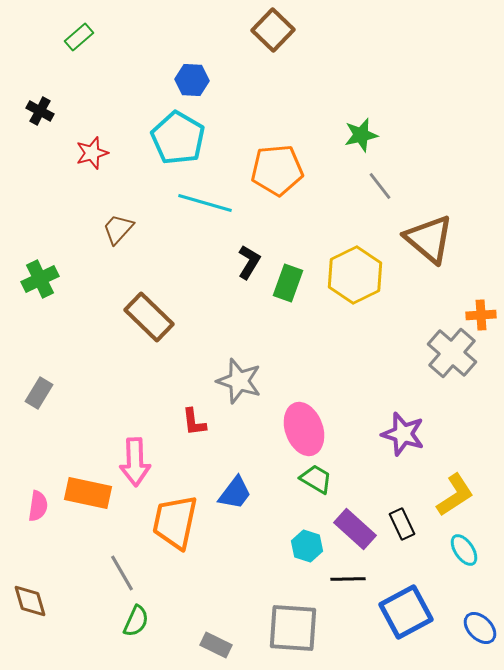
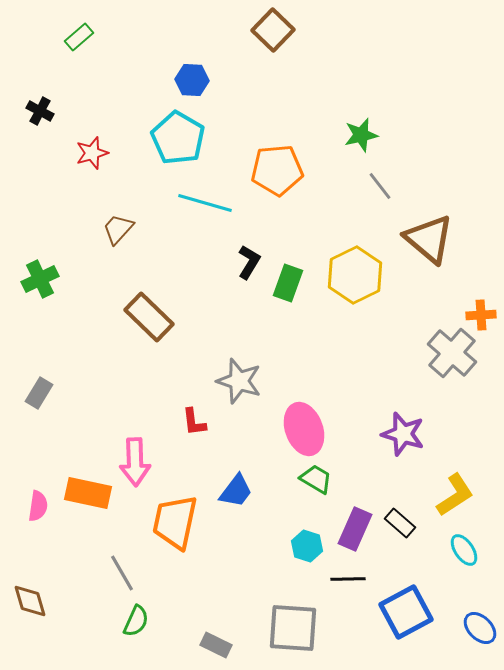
blue trapezoid at (235, 493): moved 1 px right, 2 px up
black rectangle at (402, 524): moved 2 px left, 1 px up; rotated 24 degrees counterclockwise
purple rectangle at (355, 529): rotated 72 degrees clockwise
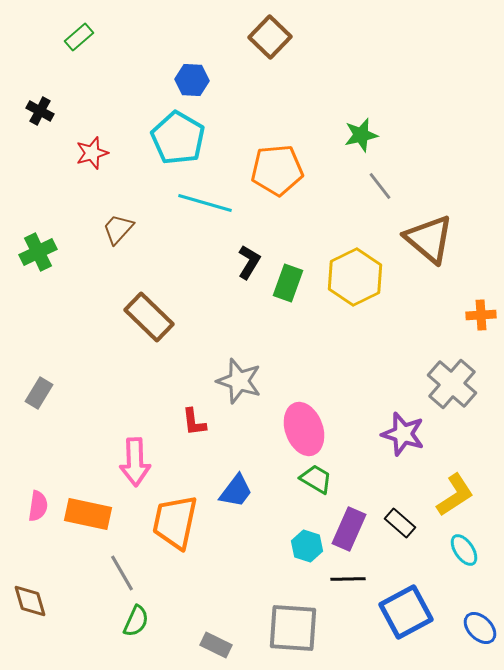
brown square at (273, 30): moved 3 px left, 7 px down
yellow hexagon at (355, 275): moved 2 px down
green cross at (40, 279): moved 2 px left, 27 px up
gray cross at (452, 353): moved 31 px down
orange rectangle at (88, 493): moved 21 px down
purple rectangle at (355, 529): moved 6 px left
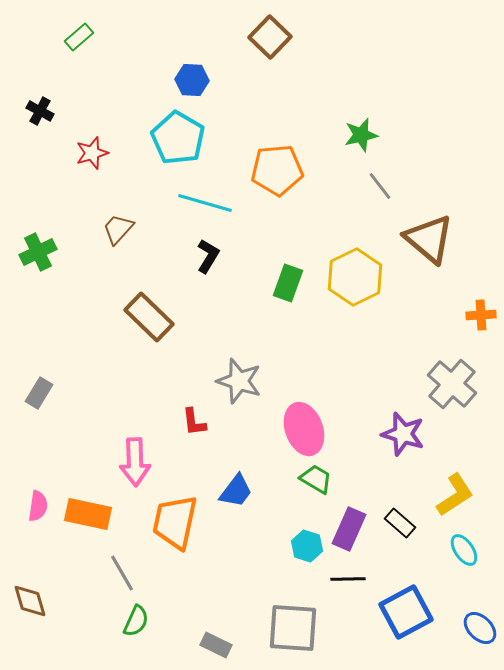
black L-shape at (249, 262): moved 41 px left, 6 px up
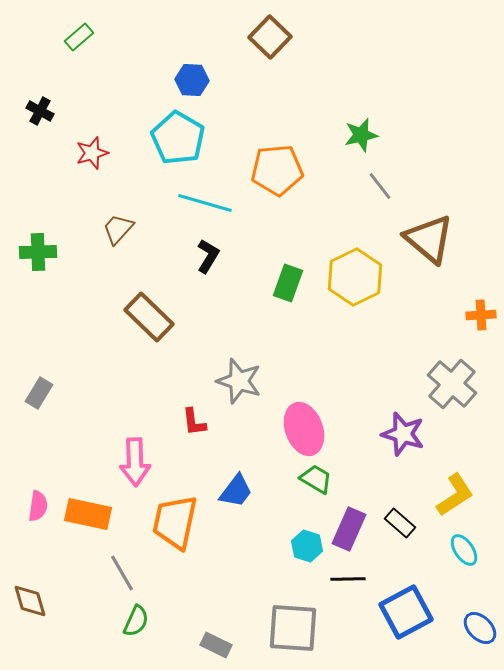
green cross at (38, 252): rotated 24 degrees clockwise
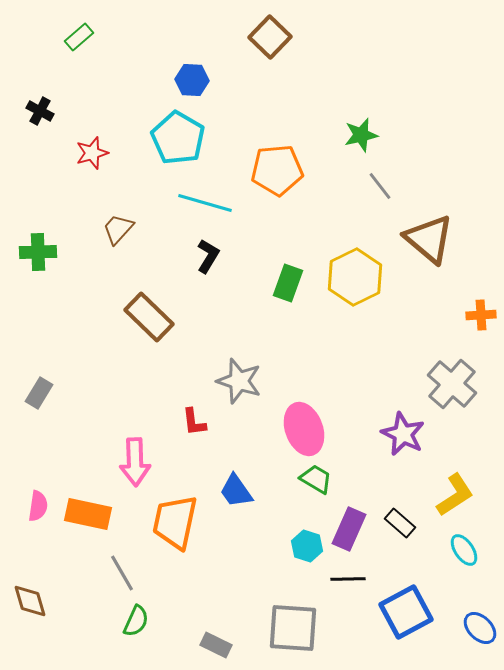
purple star at (403, 434): rotated 9 degrees clockwise
blue trapezoid at (236, 491): rotated 108 degrees clockwise
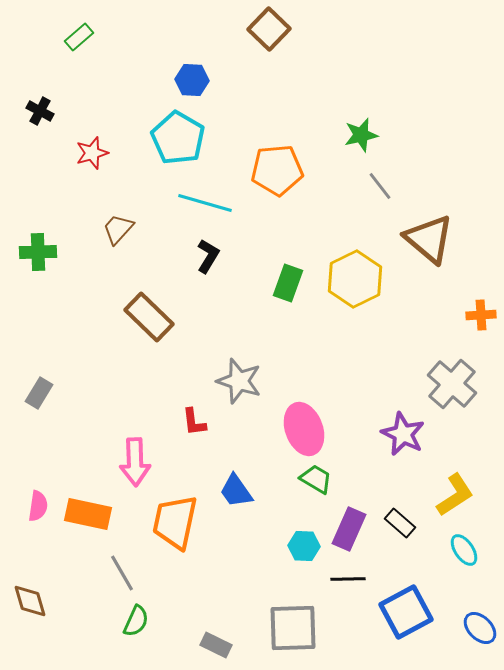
brown square at (270, 37): moved 1 px left, 8 px up
yellow hexagon at (355, 277): moved 2 px down
cyan hexagon at (307, 546): moved 3 px left; rotated 16 degrees counterclockwise
gray square at (293, 628): rotated 6 degrees counterclockwise
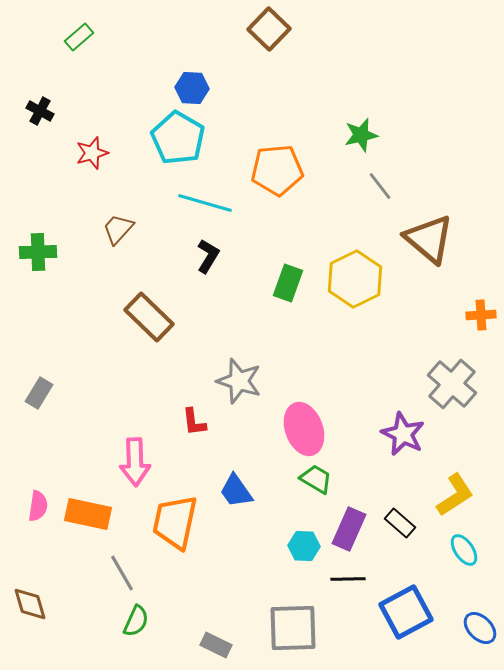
blue hexagon at (192, 80): moved 8 px down
brown diamond at (30, 601): moved 3 px down
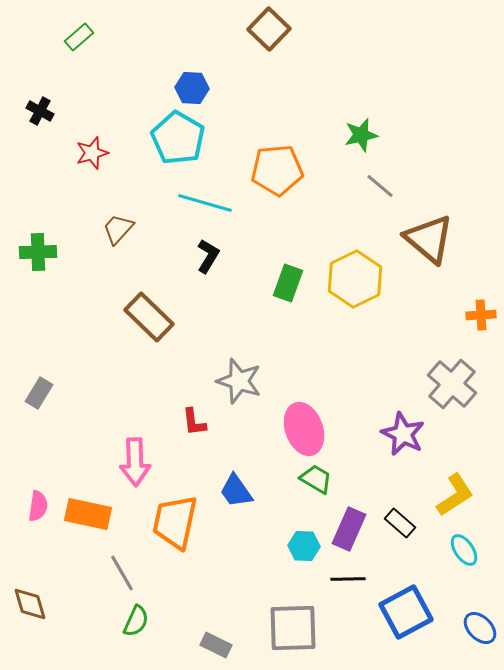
gray line at (380, 186): rotated 12 degrees counterclockwise
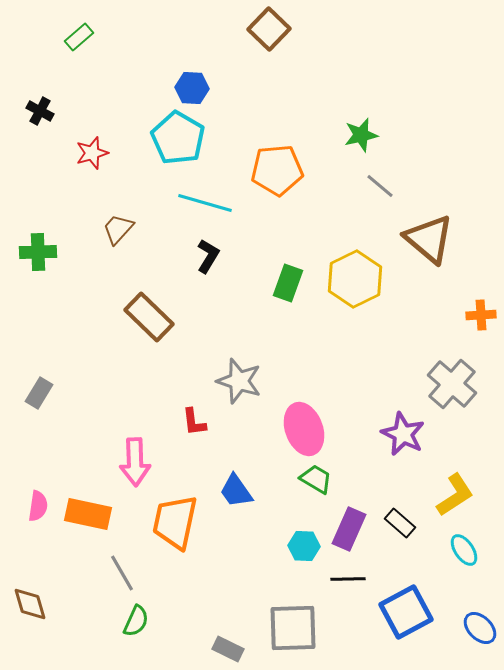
gray rectangle at (216, 645): moved 12 px right, 4 px down
